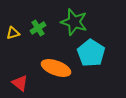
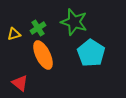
yellow triangle: moved 1 px right, 1 px down
orange ellipse: moved 13 px left, 13 px up; rotated 44 degrees clockwise
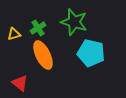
cyan pentagon: rotated 20 degrees counterclockwise
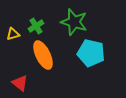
green cross: moved 2 px left, 2 px up
yellow triangle: moved 1 px left
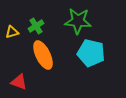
green star: moved 4 px right, 1 px up; rotated 12 degrees counterclockwise
yellow triangle: moved 1 px left, 2 px up
red triangle: moved 1 px left, 1 px up; rotated 18 degrees counterclockwise
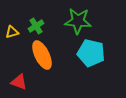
orange ellipse: moved 1 px left
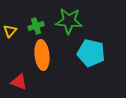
green star: moved 9 px left
green cross: rotated 14 degrees clockwise
yellow triangle: moved 2 px left, 1 px up; rotated 32 degrees counterclockwise
orange ellipse: rotated 20 degrees clockwise
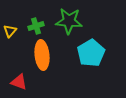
cyan pentagon: rotated 28 degrees clockwise
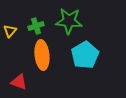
cyan pentagon: moved 6 px left, 2 px down
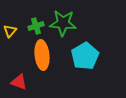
green star: moved 6 px left, 2 px down
cyan pentagon: moved 1 px down
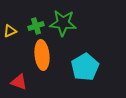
yellow triangle: rotated 24 degrees clockwise
cyan pentagon: moved 11 px down
